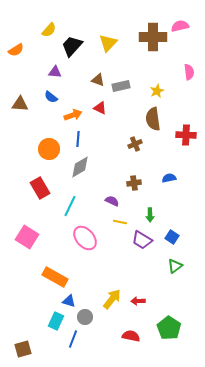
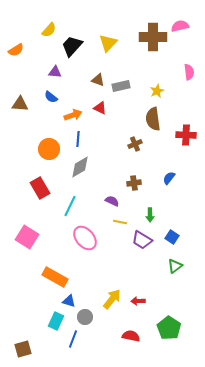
blue semicircle at (169, 178): rotated 40 degrees counterclockwise
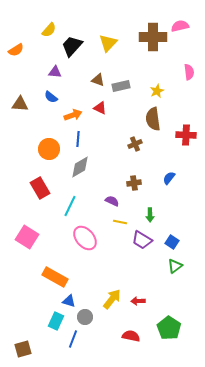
blue square at (172, 237): moved 5 px down
